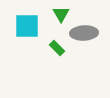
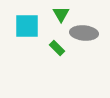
gray ellipse: rotated 8 degrees clockwise
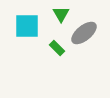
gray ellipse: rotated 44 degrees counterclockwise
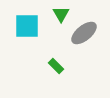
green rectangle: moved 1 px left, 18 px down
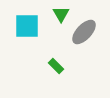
gray ellipse: moved 1 px up; rotated 8 degrees counterclockwise
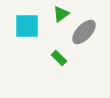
green triangle: rotated 24 degrees clockwise
green rectangle: moved 3 px right, 8 px up
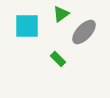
green rectangle: moved 1 px left, 1 px down
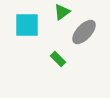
green triangle: moved 1 px right, 2 px up
cyan square: moved 1 px up
